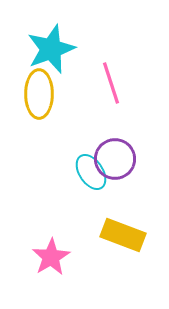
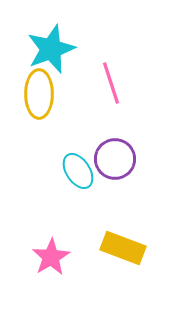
cyan ellipse: moved 13 px left, 1 px up
yellow rectangle: moved 13 px down
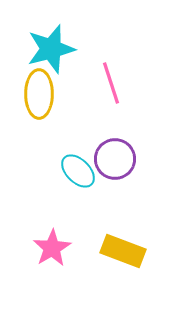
cyan star: rotated 6 degrees clockwise
cyan ellipse: rotated 12 degrees counterclockwise
yellow rectangle: moved 3 px down
pink star: moved 1 px right, 9 px up
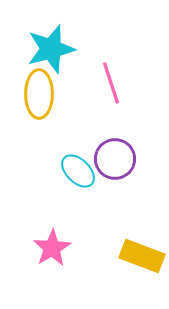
yellow rectangle: moved 19 px right, 5 px down
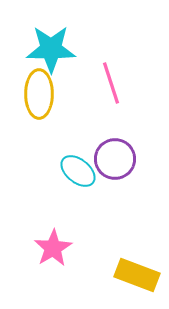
cyan star: rotated 15 degrees clockwise
cyan ellipse: rotated 6 degrees counterclockwise
pink star: moved 1 px right
yellow rectangle: moved 5 px left, 19 px down
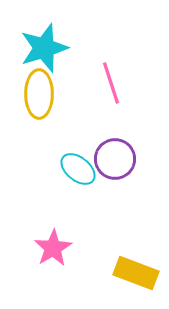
cyan star: moved 7 px left, 1 px up; rotated 18 degrees counterclockwise
cyan ellipse: moved 2 px up
yellow rectangle: moved 1 px left, 2 px up
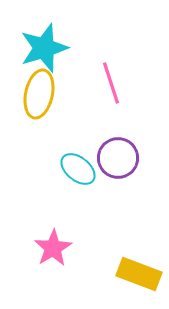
yellow ellipse: rotated 12 degrees clockwise
purple circle: moved 3 px right, 1 px up
yellow rectangle: moved 3 px right, 1 px down
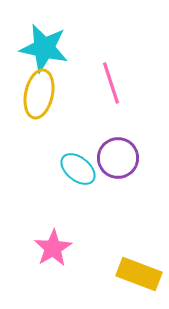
cyan star: rotated 30 degrees clockwise
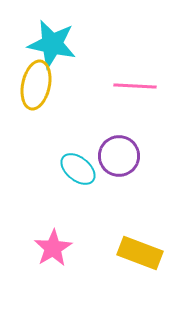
cyan star: moved 8 px right, 4 px up
pink line: moved 24 px right, 3 px down; rotated 69 degrees counterclockwise
yellow ellipse: moved 3 px left, 9 px up
purple circle: moved 1 px right, 2 px up
yellow rectangle: moved 1 px right, 21 px up
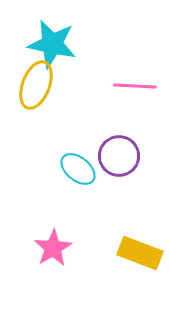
yellow ellipse: rotated 9 degrees clockwise
